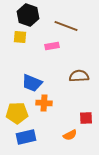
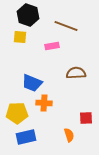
brown semicircle: moved 3 px left, 3 px up
orange semicircle: moved 1 px left; rotated 80 degrees counterclockwise
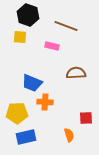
pink rectangle: rotated 24 degrees clockwise
orange cross: moved 1 px right, 1 px up
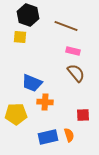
pink rectangle: moved 21 px right, 5 px down
brown semicircle: rotated 54 degrees clockwise
yellow pentagon: moved 1 px left, 1 px down
red square: moved 3 px left, 3 px up
blue rectangle: moved 22 px right
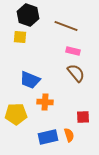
blue trapezoid: moved 2 px left, 3 px up
red square: moved 2 px down
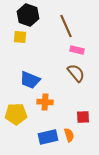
brown line: rotated 45 degrees clockwise
pink rectangle: moved 4 px right, 1 px up
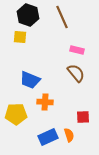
brown line: moved 4 px left, 9 px up
blue rectangle: rotated 12 degrees counterclockwise
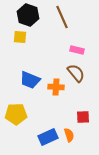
orange cross: moved 11 px right, 15 px up
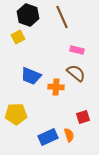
yellow square: moved 2 px left; rotated 32 degrees counterclockwise
brown semicircle: rotated 12 degrees counterclockwise
blue trapezoid: moved 1 px right, 4 px up
red square: rotated 16 degrees counterclockwise
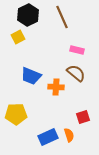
black hexagon: rotated 15 degrees clockwise
